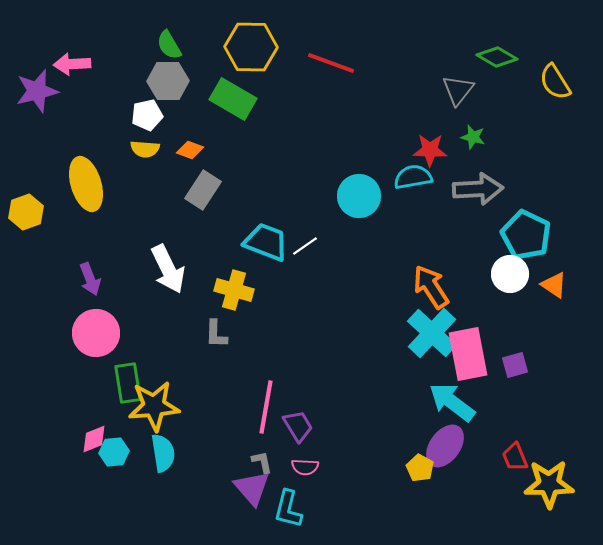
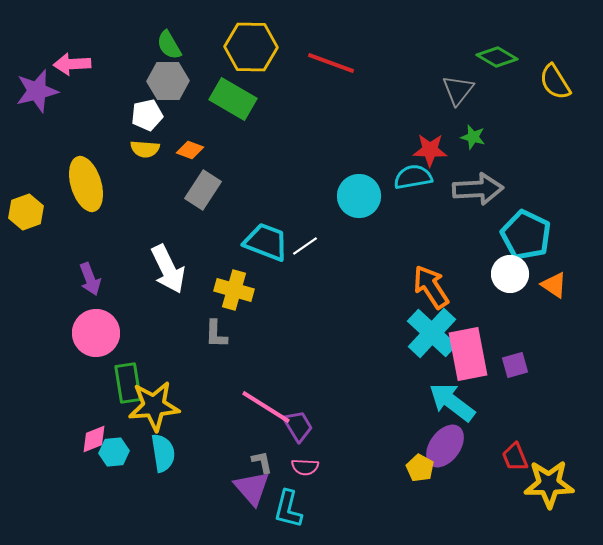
pink line at (266, 407): rotated 68 degrees counterclockwise
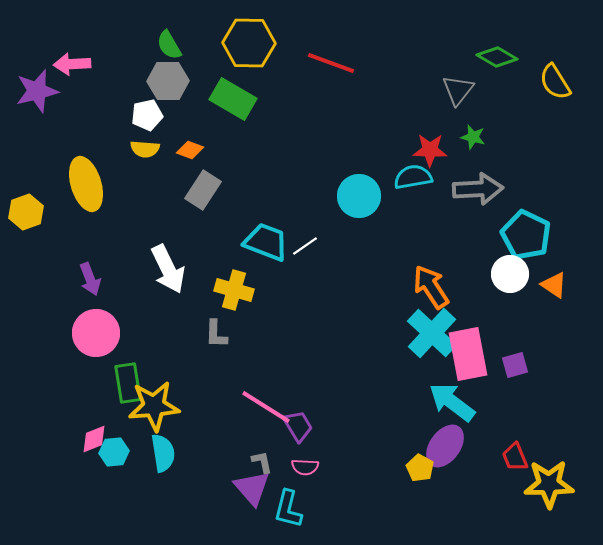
yellow hexagon at (251, 47): moved 2 px left, 4 px up
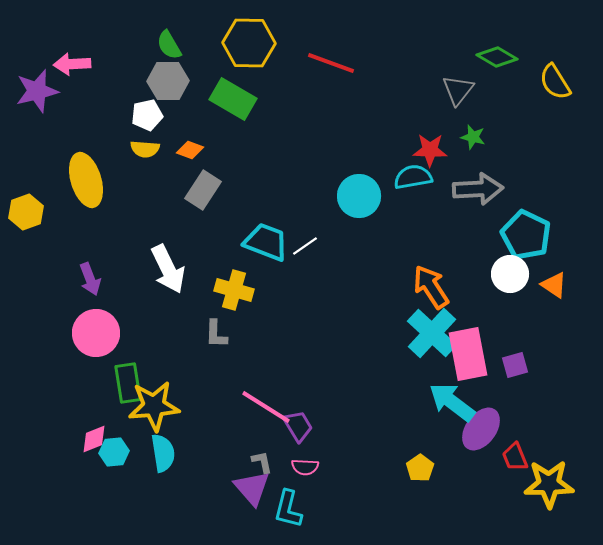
yellow ellipse at (86, 184): moved 4 px up
purple ellipse at (445, 446): moved 36 px right, 17 px up
yellow pentagon at (420, 468): rotated 8 degrees clockwise
